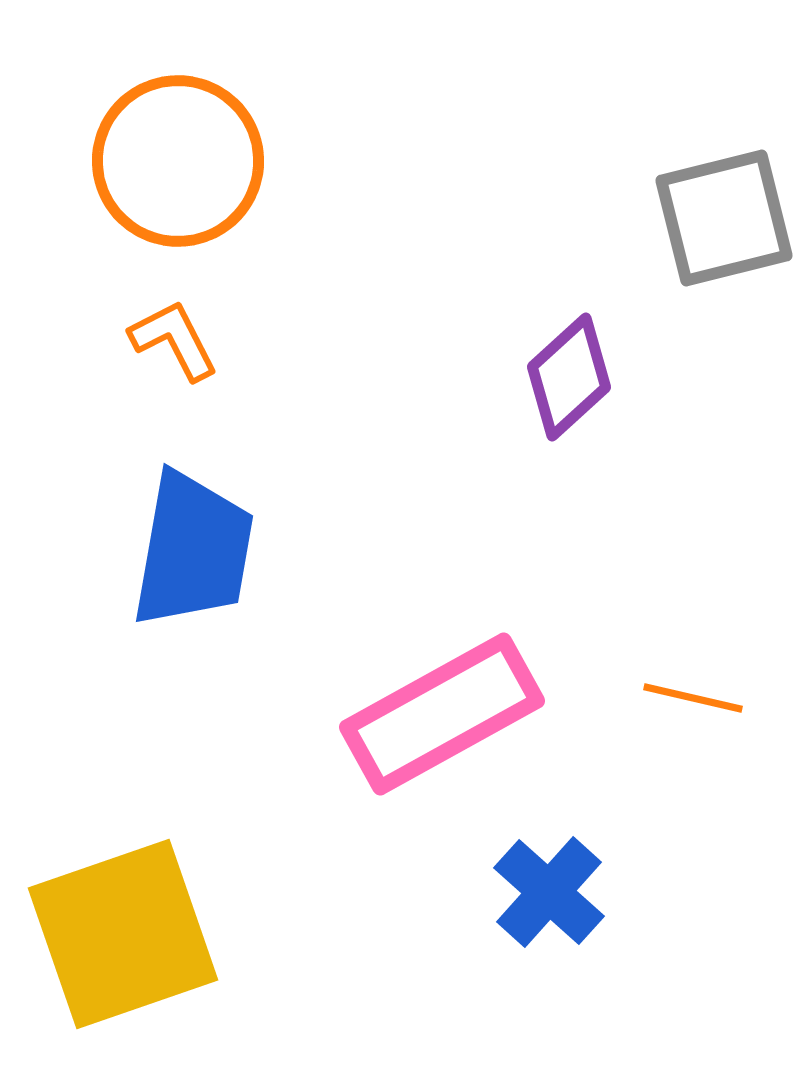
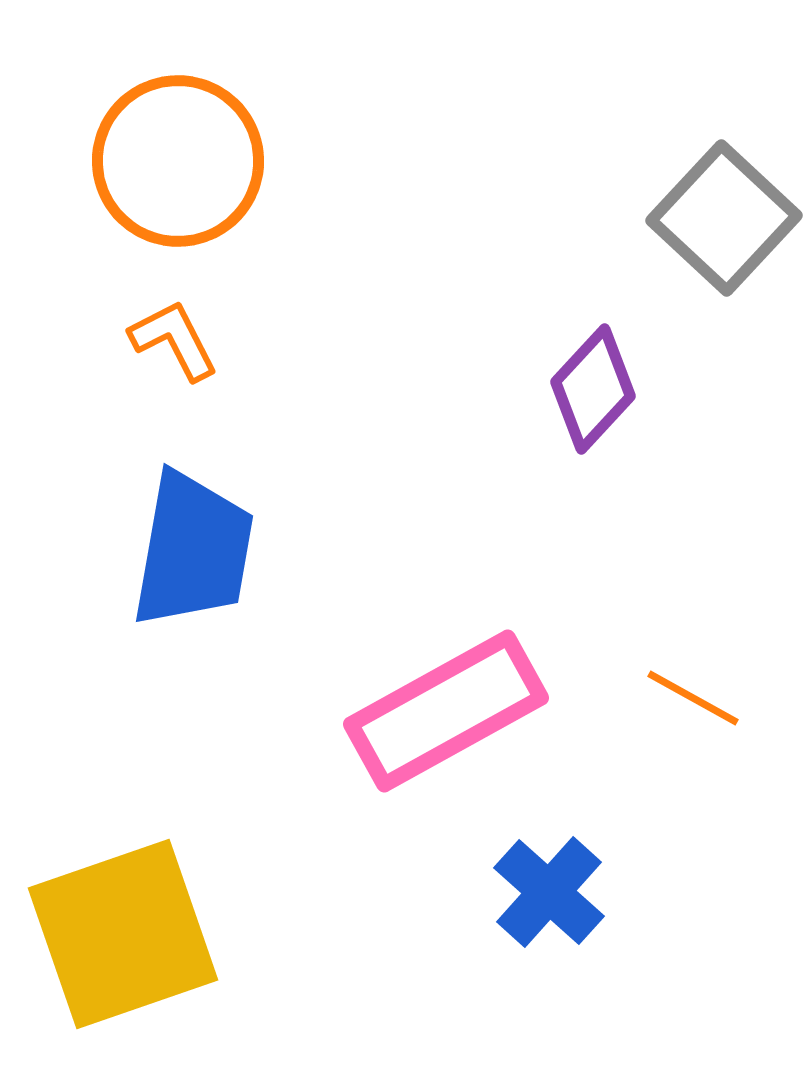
gray square: rotated 33 degrees counterclockwise
purple diamond: moved 24 px right, 12 px down; rotated 5 degrees counterclockwise
orange line: rotated 16 degrees clockwise
pink rectangle: moved 4 px right, 3 px up
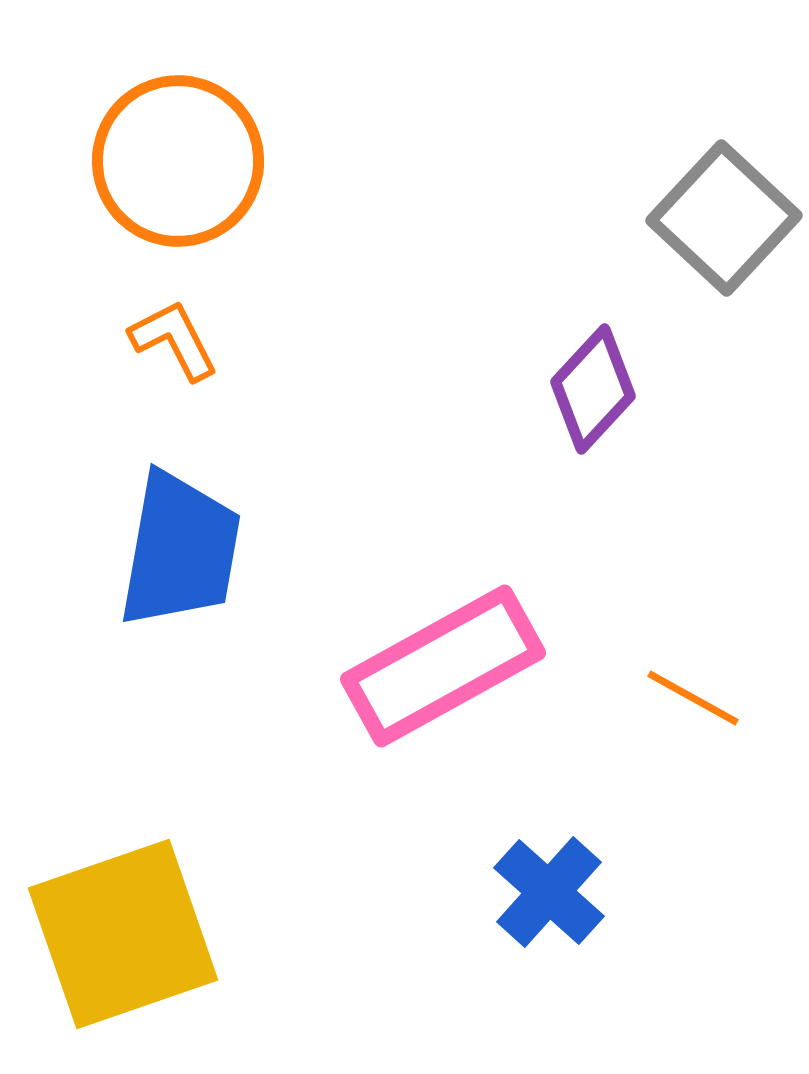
blue trapezoid: moved 13 px left
pink rectangle: moved 3 px left, 45 px up
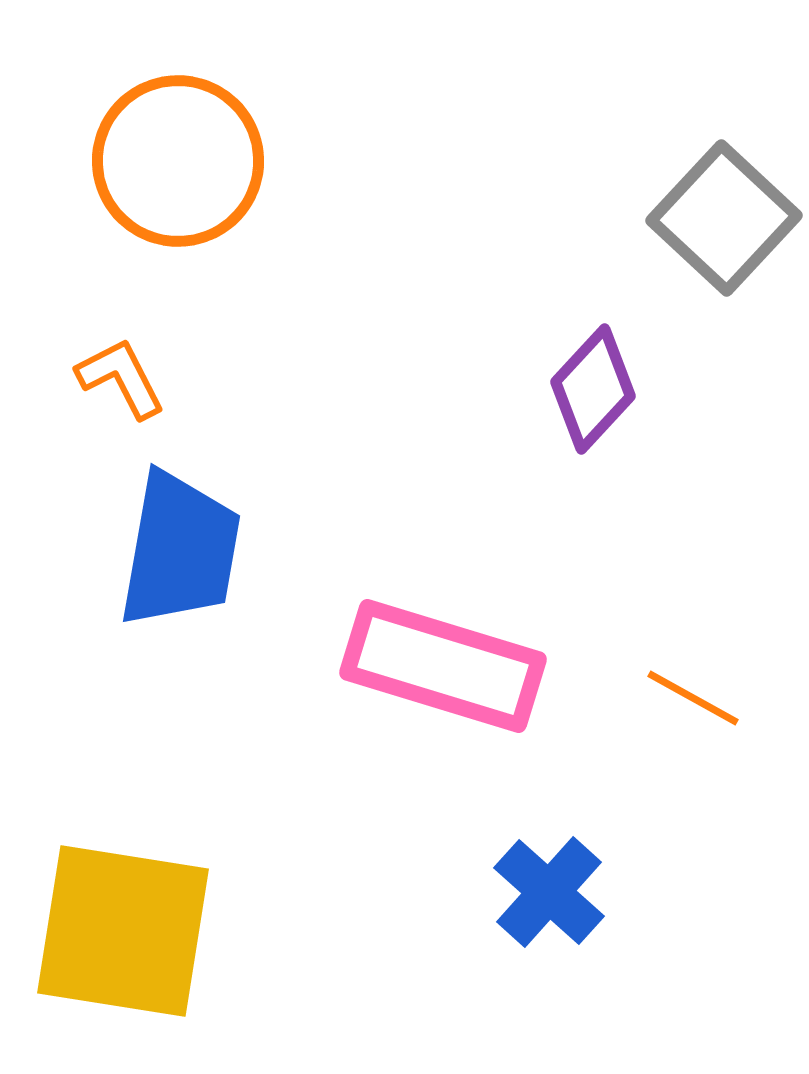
orange L-shape: moved 53 px left, 38 px down
pink rectangle: rotated 46 degrees clockwise
yellow square: moved 3 px up; rotated 28 degrees clockwise
